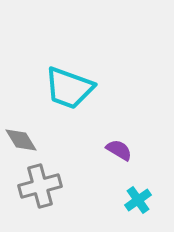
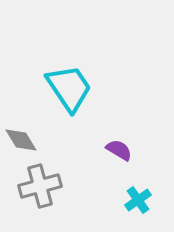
cyan trapezoid: rotated 144 degrees counterclockwise
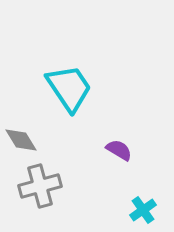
cyan cross: moved 5 px right, 10 px down
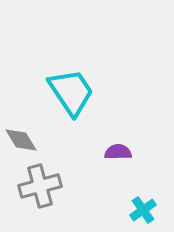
cyan trapezoid: moved 2 px right, 4 px down
purple semicircle: moved 1 px left, 2 px down; rotated 32 degrees counterclockwise
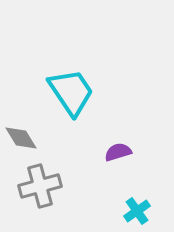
gray diamond: moved 2 px up
purple semicircle: rotated 16 degrees counterclockwise
cyan cross: moved 6 px left, 1 px down
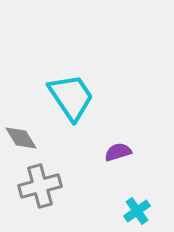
cyan trapezoid: moved 5 px down
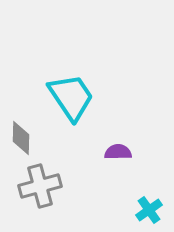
gray diamond: rotated 32 degrees clockwise
purple semicircle: rotated 16 degrees clockwise
cyan cross: moved 12 px right, 1 px up
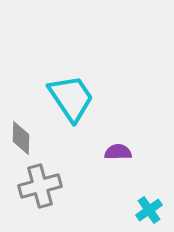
cyan trapezoid: moved 1 px down
